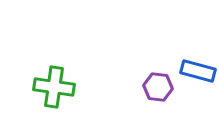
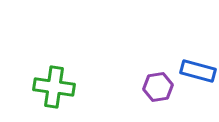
purple hexagon: rotated 16 degrees counterclockwise
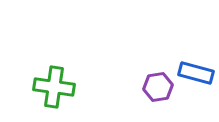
blue rectangle: moved 2 px left, 2 px down
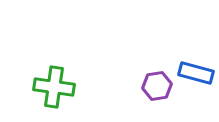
purple hexagon: moved 1 px left, 1 px up
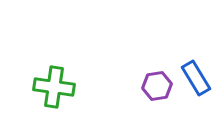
blue rectangle: moved 5 px down; rotated 44 degrees clockwise
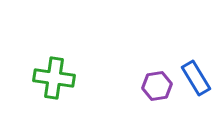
green cross: moved 9 px up
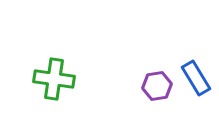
green cross: moved 1 px down
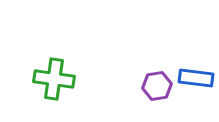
blue rectangle: rotated 52 degrees counterclockwise
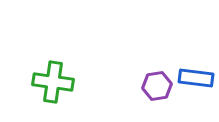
green cross: moved 1 px left, 3 px down
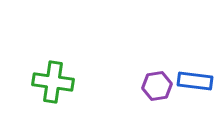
blue rectangle: moved 1 px left, 3 px down
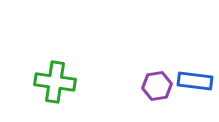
green cross: moved 2 px right
